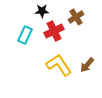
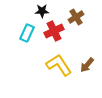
cyan rectangle: moved 2 px right, 2 px up
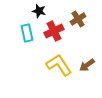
black star: moved 3 px left; rotated 16 degrees clockwise
brown cross: moved 2 px right, 2 px down
cyan rectangle: rotated 36 degrees counterclockwise
brown arrow: rotated 14 degrees clockwise
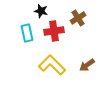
black star: moved 2 px right
brown cross: moved 1 px up
red cross: rotated 18 degrees clockwise
yellow L-shape: moved 7 px left; rotated 12 degrees counterclockwise
